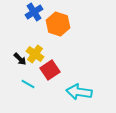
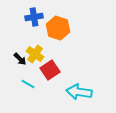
blue cross: moved 5 px down; rotated 24 degrees clockwise
orange hexagon: moved 4 px down
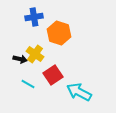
orange hexagon: moved 1 px right, 5 px down
black arrow: rotated 32 degrees counterclockwise
red square: moved 3 px right, 5 px down
cyan arrow: rotated 20 degrees clockwise
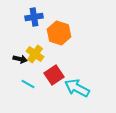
red square: moved 1 px right
cyan arrow: moved 2 px left, 4 px up
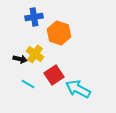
cyan arrow: moved 1 px right, 1 px down
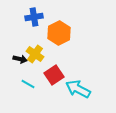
orange hexagon: rotated 15 degrees clockwise
